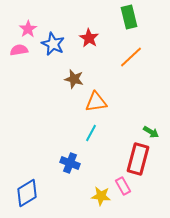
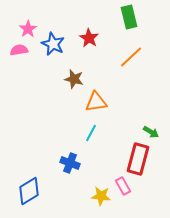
blue diamond: moved 2 px right, 2 px up
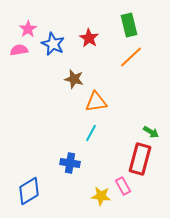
green rectangle: moved 8 px down
red rectangle: moved 2 px right
blue cross: rotated 12 degrees counterclockwise
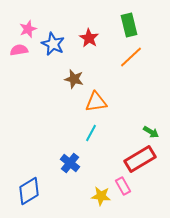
pink star: rotated 12 degrees clockwise
red rectangle: rotated 44 degrees clockwise
blue cross: rotated 30 degrees clockwise
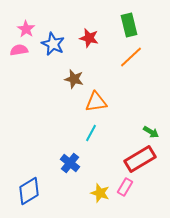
pink star: moved 2 px left; rotated 18 degrees counterclockwise
red star: rotated 18 degrees counterclockwise
pink rectangle: moved 2 px right, 1 px down; rotated 60 degrees clockwise
yellow star: moved 1 px left, 3 px up; rotated 12 degrees clockwise
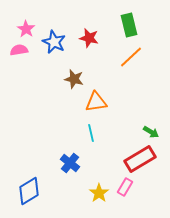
blue star: moved 1 px right, 2 px up
cyan line: rotated 42 degrees counterclockwise
yellow star: moved 1 px left; rotated 18 degrees clockwise
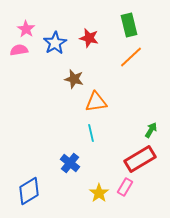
blue star: moved 1 px right, 1 px down; rotated 15 degrees clockwise
green arrow: moved 2 px up; rotated 91 degrees counterclockwise
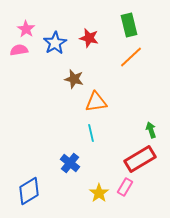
green arrow: rotated 49 degrees counterclockwise
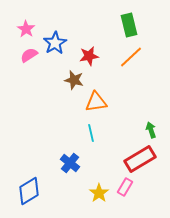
red star: moved 18 px down; rotated 24 degrees counterclockwise
pink semicircle: moved 10 px right, 5 px down; rotated 24 degrees counterclockwise
brown star: moved 1 px down
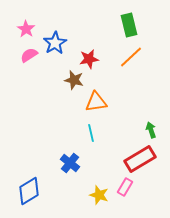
red star: moved 3 px down
yellow star: moved 2 px down; rotated 18 degrees counterclockwise
